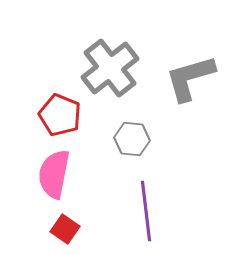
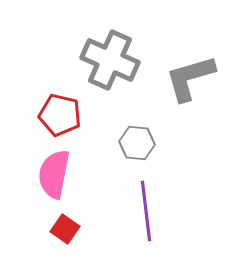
gray cross: moved 8 px up; rotated 28 degrees counterclockwise
red pentagon: rotated 9 degrees counterclockwise
gray hexagon: moved 5 px right, 4 px down
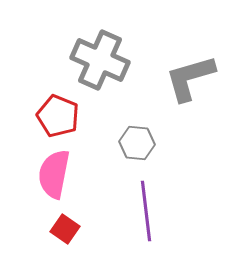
gray cross: moved 10 px left
red pentagon: moved 2 px left, 1 px down; rotated 9 degrees clockwise
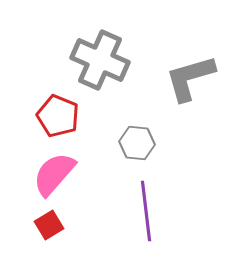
pink semicircle: rotated 30 degrees clockwise
red square: moved 16 px left, 4 px up; rotated 24 degrees clockwise
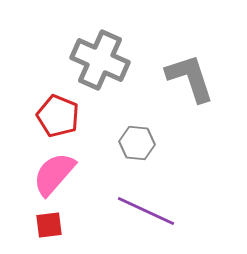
gray L-shape: rotated 88 degrees clockwise
purple line: rotated 58 degrees counterclockwise
red square: rotated 24 degrees clockwise
